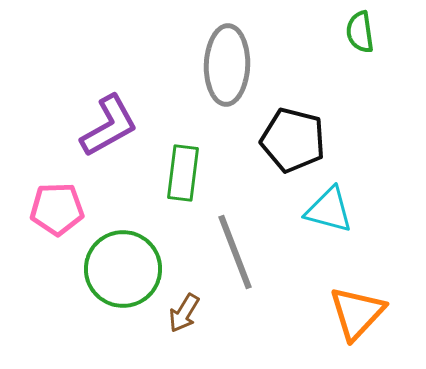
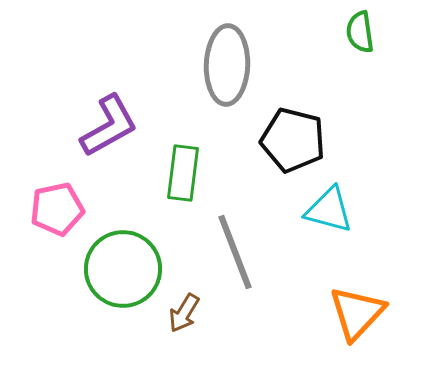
pink pentagon: rotated 10 degrees counterclockwise
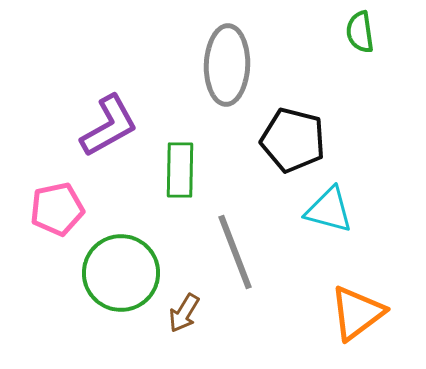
green rectangle: moved 3 px left, 3 px up; rotated 6 degrees counterclockwise
green circle: moved 2 px left, 4 px down
orange triangle: rotated 10 degrees clockwise
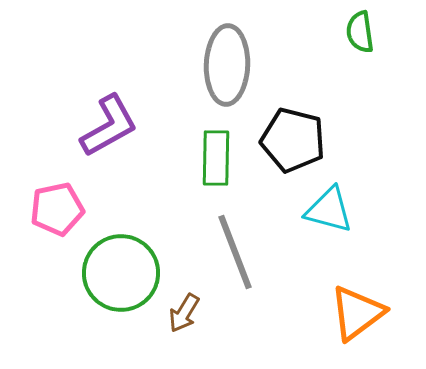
green rectangle: moved 36 px right, 12 px up
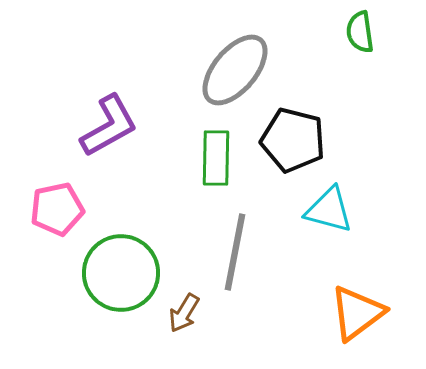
gray ellipse: moved 8 px right, 5 px down; rotated 38 degrees clockwise
gray line: rotated 32 degrees clockwise
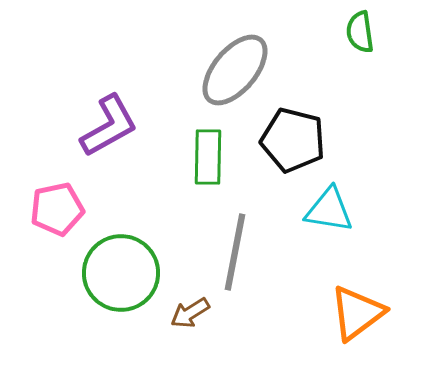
green rectangle: moved 8 px left, 1 px up
cyan triangle: rotated 6 degrees counterclockwise
brown arrow: moved 6 px right; rotated 27 degrees clockwise
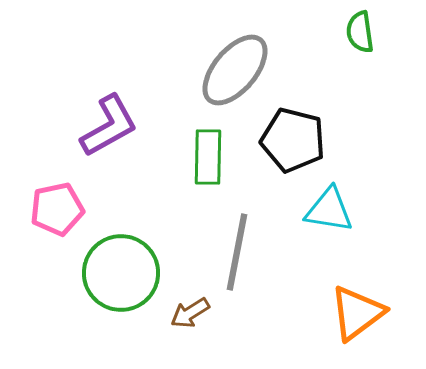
gray line: moved 2 px right
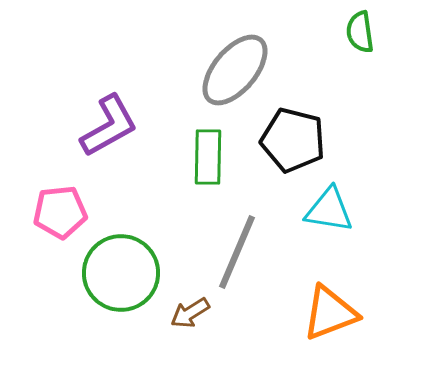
pink pentagon: moved 3 px right, 3 px down; rotated 6 degrees clockwise
gray line: rotated 12 degrees clockwise
orange triangle: moved 27 px left; rotated 16 degrees clockwise
